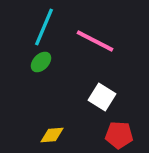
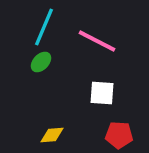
pink line: moved 2 px right
white square: moved 4 px up; rotated 28 degrees counterclockwise
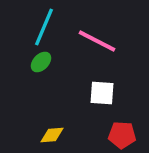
red pentagon: moved 3 px right
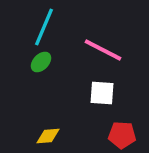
pink line: moved 6 px right, 9 px down
yellow diamond: moved 4 px left, 1 px down
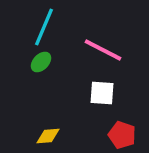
red pentagon: rotated 16 degrees clockwise
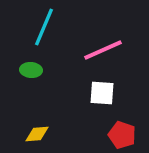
pink line: rotated 51 degrees counterclockwise
green ellipse: moved 10 px left, 8 px down; rotated 50 degrees clockwise
yellow diamond: moved 11 px left, 2 px up
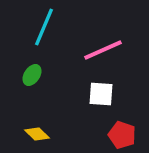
green ellipse: moved 1 px right, 5 px down; rotated 60 degrees counterclockwise
white square: moved 1 px left, 1 px down
yellow diamond: rotated 50 degrees clockwise
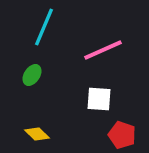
white square: moved 2 px left, 5 px down
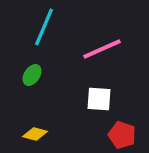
pink line: moved 1 px left, 1 px up
yellow diamond: moved 2 px left; rotated 30 degrees counterclockwise
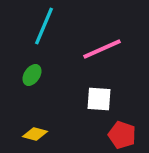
cyan line: moved 1 px up
